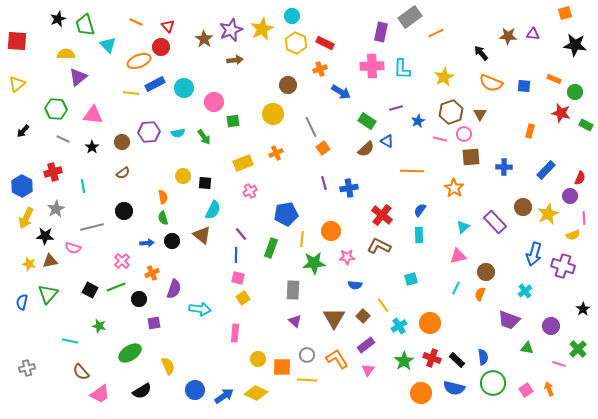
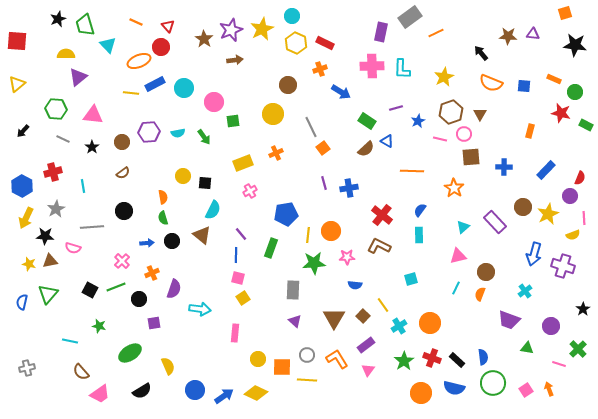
gray line at (92, 227): rotated 10 degrees clockwise
yellow line at (302, 239): moved 6 px right, 4 px up
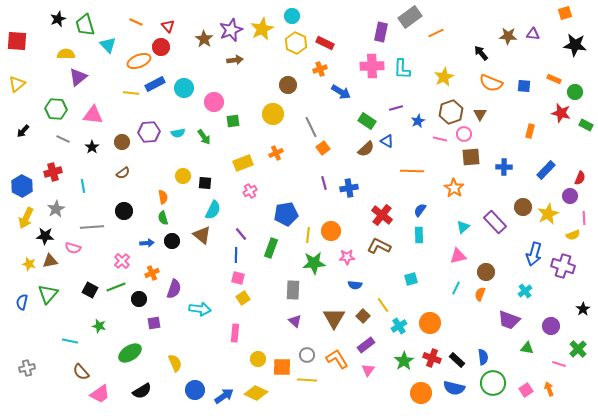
yellow semicircle at (168, 366): moved 7 px right, 3 px up
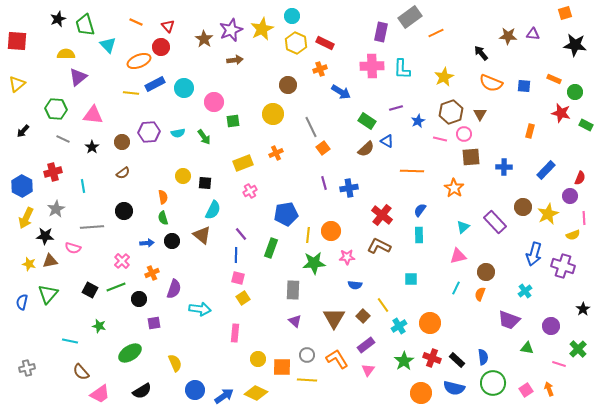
cyan square at (411, 279): rotated 16 degrees clockwise
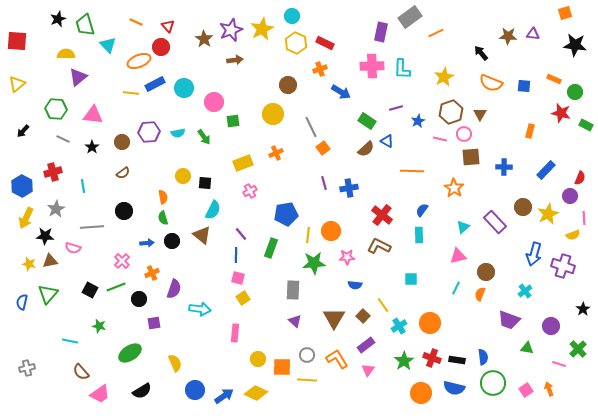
blue semicircle at (420, 210): moved 2 px right
black rectangle at (457, 360): rotated 35 degrees counterclockwise
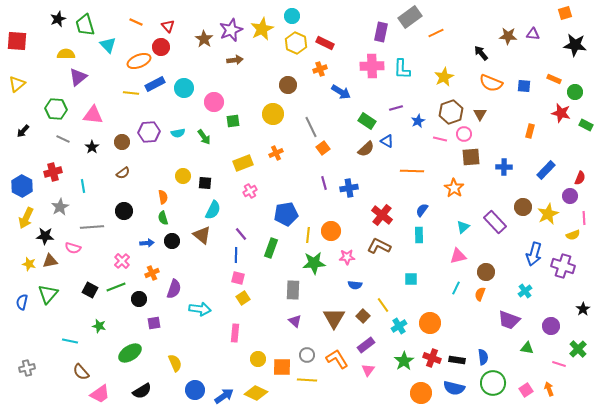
gray star at (56, 209): moved 4 px right, 2 px up
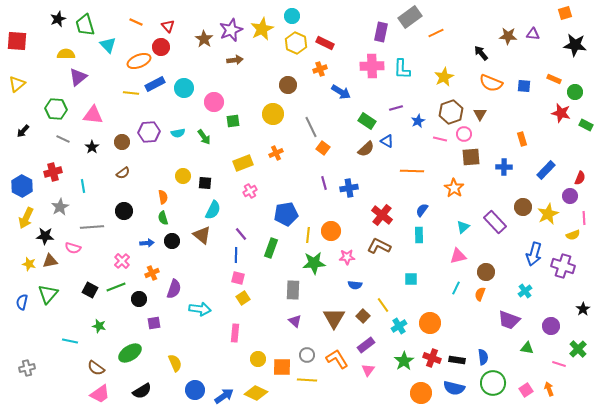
orange rectangle at (530, 131): moved 8 px left, 8 px down; rotated 32 degrees counterclockwise
orange square at (323, 148): rotated 16 degrees counterclockwise
brown semicircle at (81, 372): moved 15 px right, 4 px up; rotated 12 degrees counterclockwise
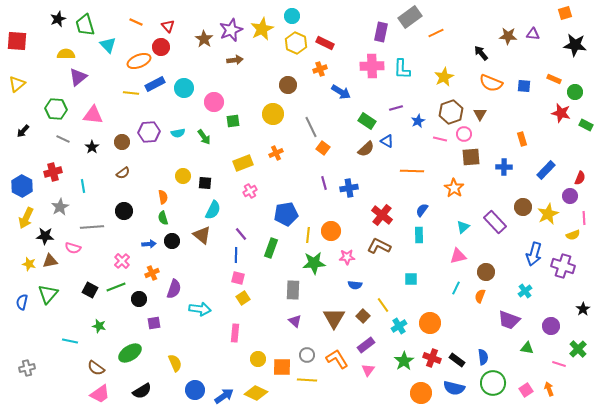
blue arrow at (147, 243): moved 2 px right, 1 px down
orange semicircle at (480, 294): moved 2 px down
black rectangle at (457, 360): rotated 28 degrees clockwise
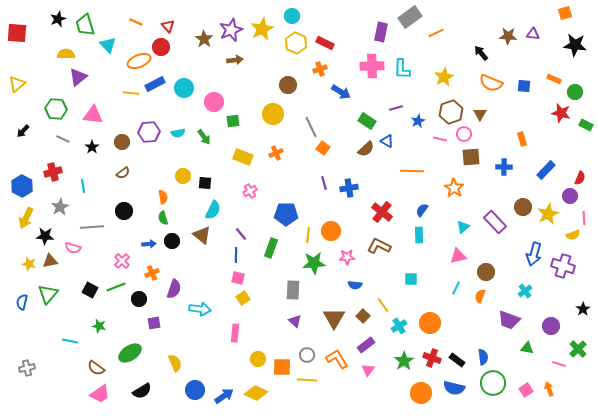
red square at (17, 41): moved 8 px up
yellow rectangle at (243, 163): moved 6 px up; rotated 42 degrees clockwise
blue pentagon at (286, 214): rotated 10 degrees clockwise
red cross at (382, 215): moved 3 px up
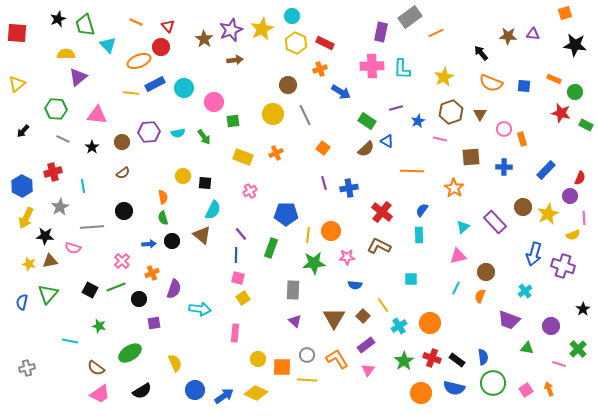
pink triangle at (93, 115): moved 4 px right
gray line at (311, 127): moved 6 px left, 12 px up
pink circle at (464, 134): moved 40 px right, 5 px up
